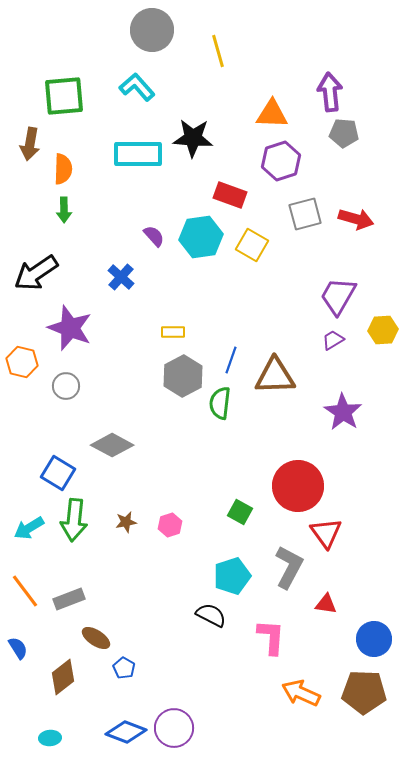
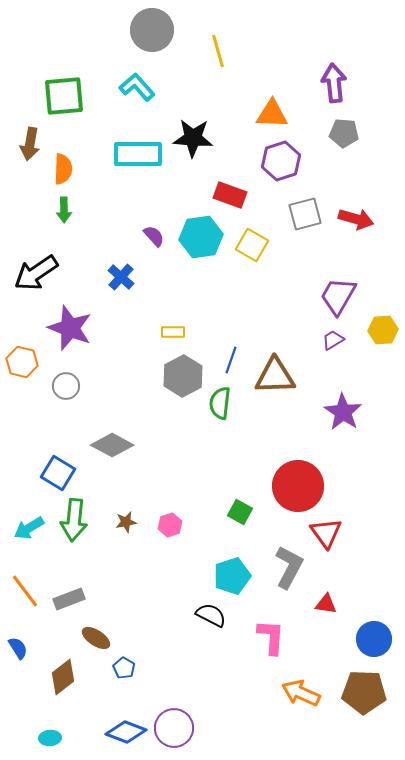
purple arrow at (330, 92): moved 4 px right, 9 px up
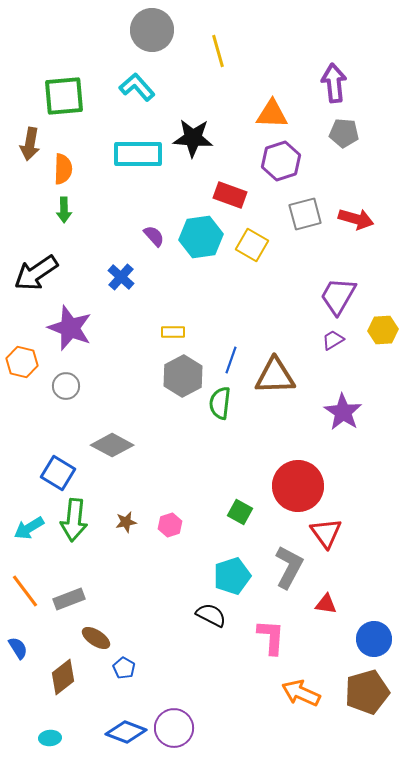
brown pentagon at (364, 692): moved 3 px right; rotated 18 degrees counterclockwise
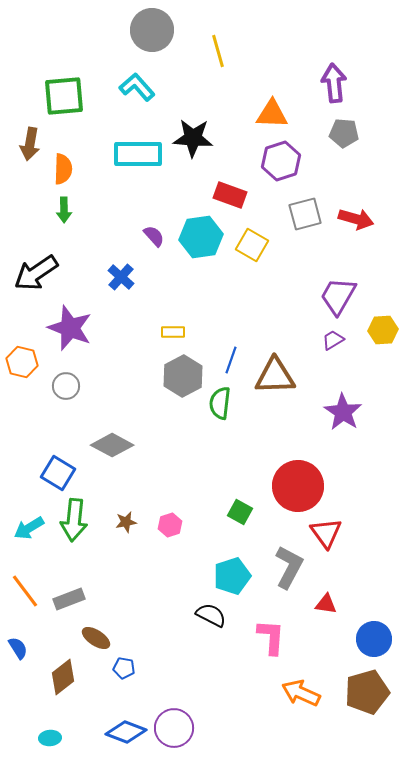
blue pentagon at (124, 668): rotated 20 degrees counterclockwise
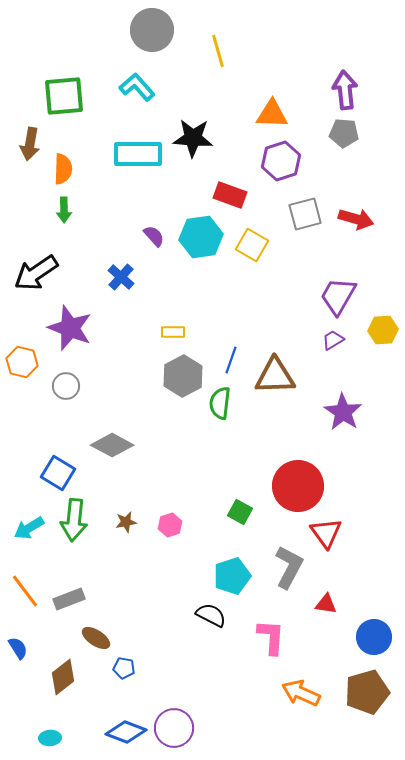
purple arrow at (334, 83): moved 11 px right, 7 px down
blue circle at (374, 639): moved 2 px up
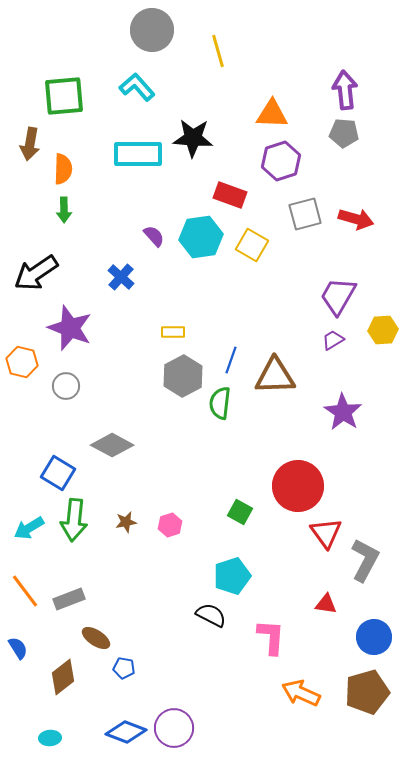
gray L-shape at (289, 567): moved 76 px right, 7 px up
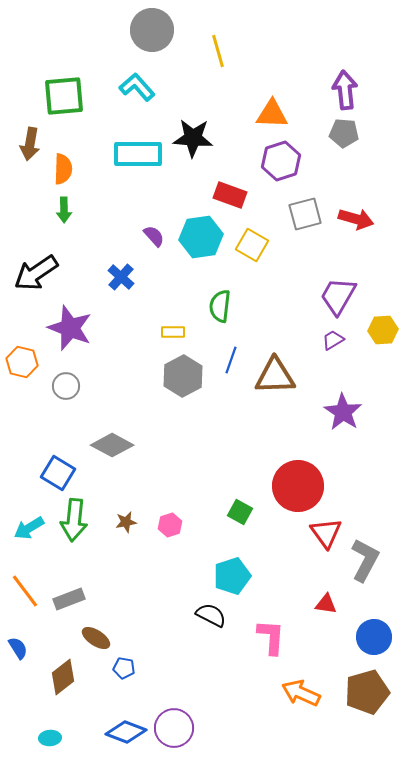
green semicircle at (220, 403): moved 97 px up
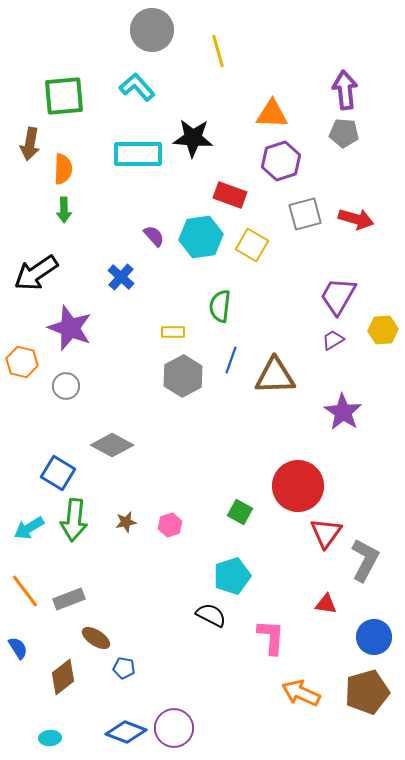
red triangle at (326, 533): rotated 12 degrees clockwise
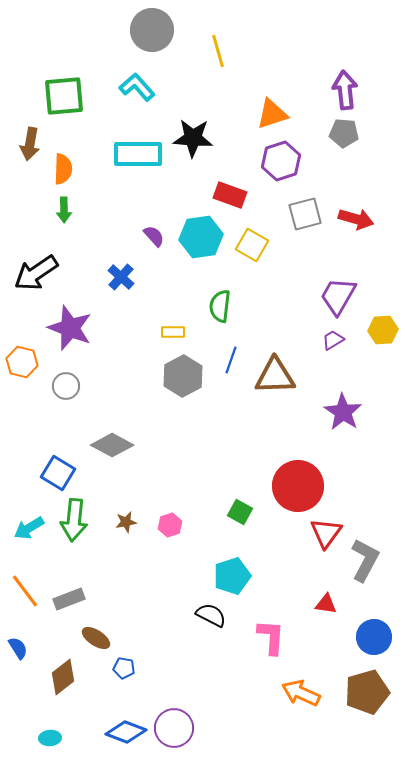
orange triangle at (272, 114): rotated 20 degrees counterclockwise
